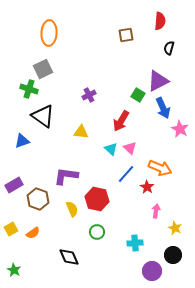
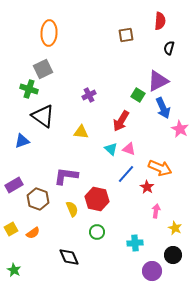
pink triangle: moved 1 px left, 1 px down; rotated 24 degrees counterclockwise
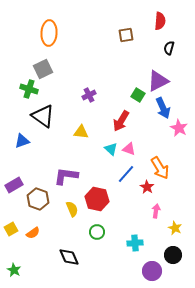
pink star: moved 1 px left, 1 px up
orange arrow: rotated 35 degrees clockwise
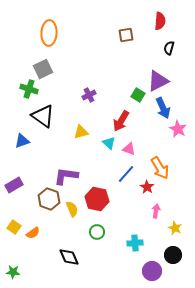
pink star: moved 1 px left, 1 px down
yellow triangle: rotated 21 degrees counterclockwise
cyan triangle: moved 2 px left, 6 px up
brown hexagon: moved 11 px right
yellow square: moved 3 px right, 2 px up; rotated 24 degrees counterclockwise
green star: moved 1 px left, 2 px down; rotated 24 degrees counterclockwise
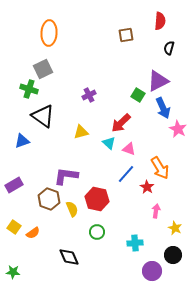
red arrow: moved 2 px down; rotated 15 degrees clockwise
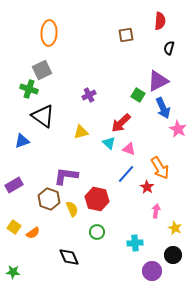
gray square: moved 1 px left, 1 px down
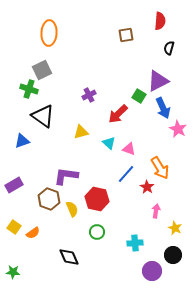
green square: moved 1 px right, 1 px down
red arrow: moved 3 px left, 9 px up
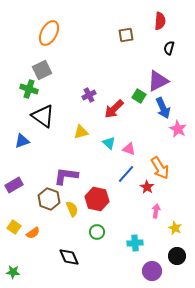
orange ellipse: rotated 25 degrees clockwise
red arrow: moved 4 px left, 5 px up
black circle: moved 4 px right, 1 px down
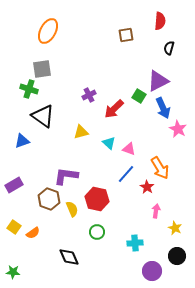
orange ellipse: moved 1 px left, 2 px up
gray square: moved 1 px up; rotated 18 degrees clockwise
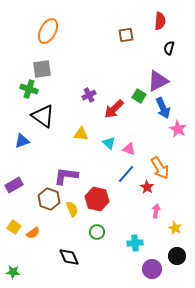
yellow triangle: moved 2 px down; rotated 21 degrees clockwise
purple circle: moved 2 px up
